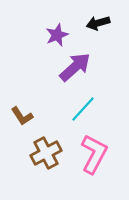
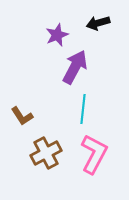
purple arrow: rotated 20 degrees counterclockwise
cyan line: rotated 36 degrees counterclockwise
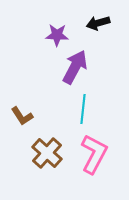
purple star: rotated 25 degrees clockwise
brown cross: moved 1 px right; rotated 20 degrees counterclockwise
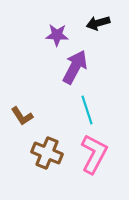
cyan line: moved 4 px right, 1 px down; rotated 24 degrees counterclockwise
brown cross: rotated 20 degrees counterclockwise
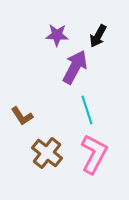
black arrow: moved 13 px down; rotated 45 degrees counterclockwise
brown cross: rotated 16 degrees clockwise
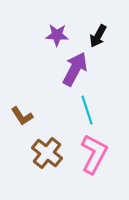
purple arrow: moved 2 px down
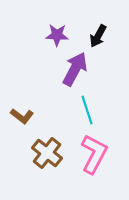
brown L-shape: rotated 20 degrees counterclockwise
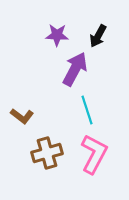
brown cross: rotated 36 degrees clockwise
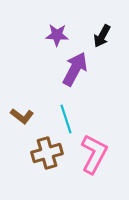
black arrow: moved 4 px right
cyan line: moved 21 px left, 9 px down
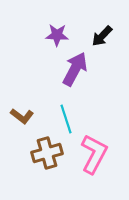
black arrow: rotated 15 degrees clockwise
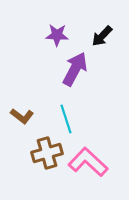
pink L-shape: moved 6 px left, 8 px down; rotated 75 degrees counterclockwise
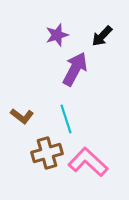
purple star: rotated 20 degrees counterclockwise
